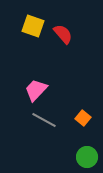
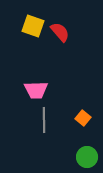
red semicircle: moved 3 px left, 2 px up
pink trapezoid: rotated 135 degrees counterclockwise
gray line: rotated 60 degrees clockwise
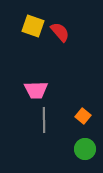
orange square: moved 2 px up
green circle: moved 2 px left, 8 px up
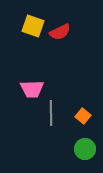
red semicircle: rotated 105 degrees clockwise
pink trapezoid: moved 4 px left, 1 px up
gray line: moved 7 px right, 7 px up
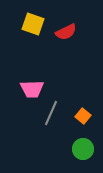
yellow square: moved 2 px up
red semicircle: moved 6 px right
gray line: rotated 25 degrees clockwise
green circle: moved 2 px left
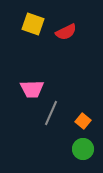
orange square: moved 5 px down
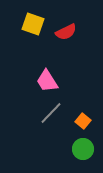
pink trapezoid: moved 15 px right, 8 px up; rotated 60 degrees clockwise
gray line: rotated 20 degrees clockwise
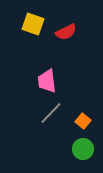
pink trapezoid: rotated 25 degrees clockwise
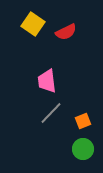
yellow square: rotated 15 degrees clockwise
orange square: rotated 28 degrees clockwise
